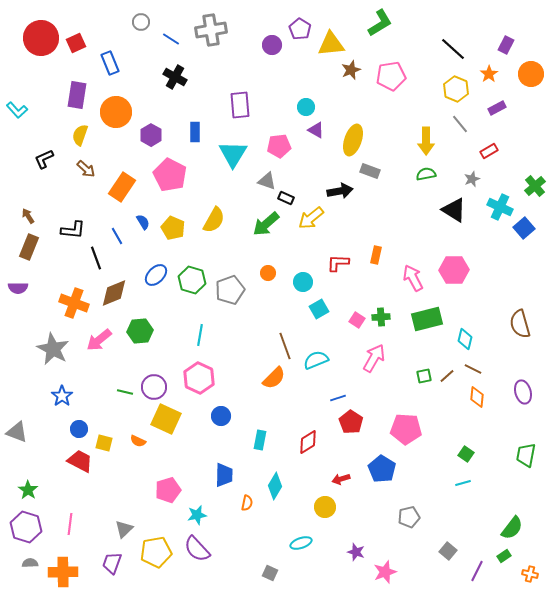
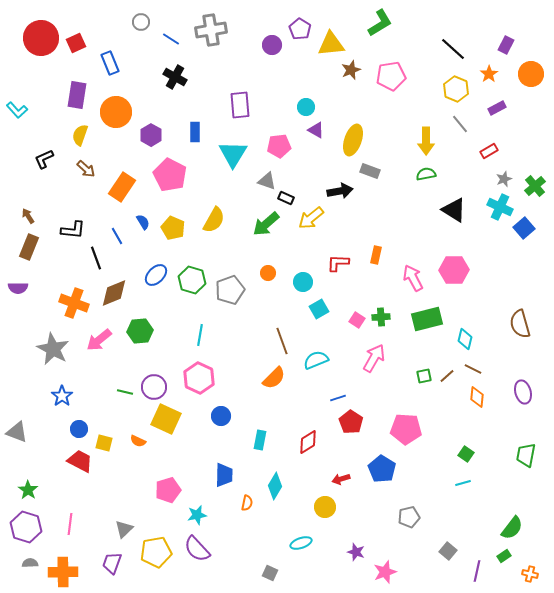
gray star at (472, 179): moved 32 px right
brown line at (285, 346): moved 3 px left, 5 px up
purple line at (477, 571): rotated 15 degrees counterclockwise
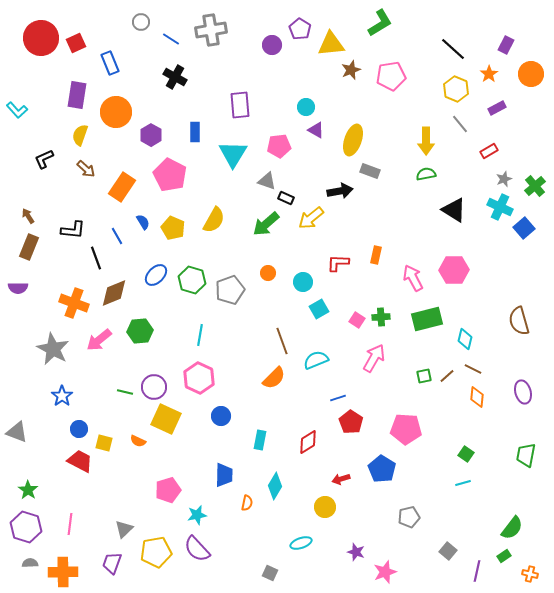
brown semicircle at (520, 324): moved 1 px left, 3 px up
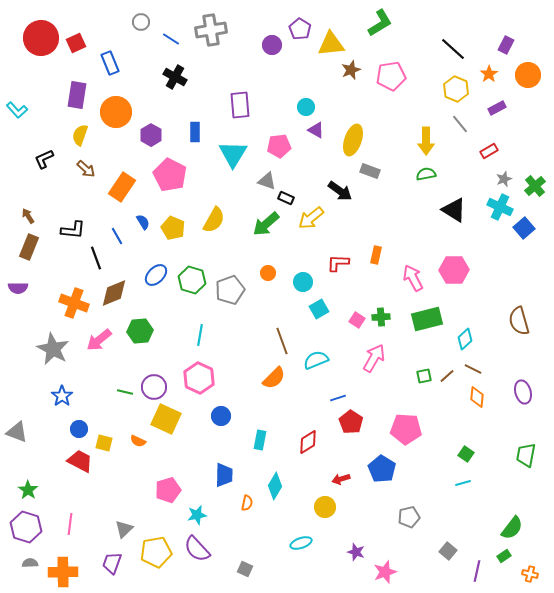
orange circle at (531, 74): moved 3 px left, 1 px down
black arrow at (340, 191): rotated 45 degrees clockwise
cyan diamond at (465, 339): rotated 35 degrees clockwise
gray square at (270, 573): moved 25 px left, 4 px up
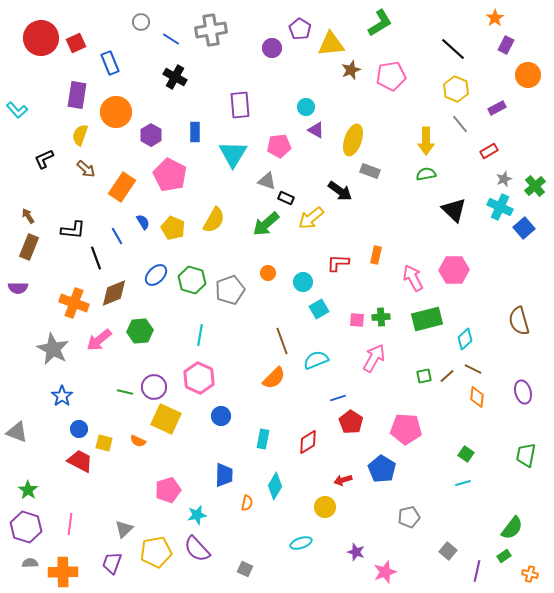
purple circle at (272, 45): moved 3 px down
orange star at (489, 74): moved 6 px right, 56 px up
black triangle at (454, 210): rotated 12 degrees clockwise
pink square at (357, 320): rotated 28 degrees counterclockwise
cyan rectangle at (260, 440): moved 3 px right, 1 px up
red arrow at (341, 479): moved 2 px right, 1 px down
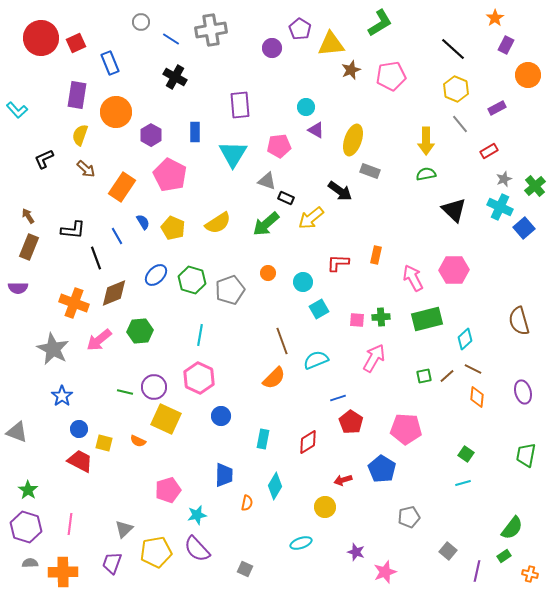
yellow semicircle at (214, 220): moved 4 px right, 3 px down; rotated 28 degrees clockwise
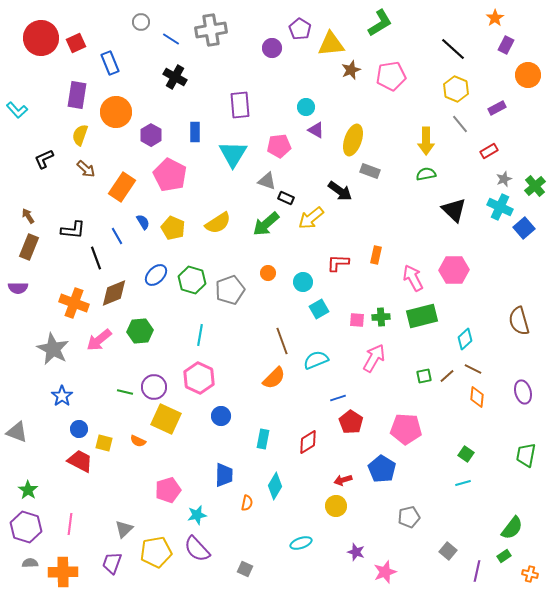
green rectangle at (427, 319): moved 5 px left, 3 px up
yellow circle at (325, 507): moved 11 px right, 1 px up
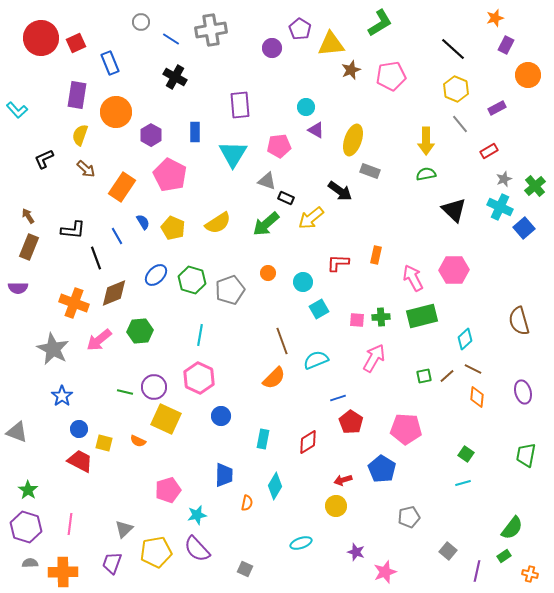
orange star at (495, 18): rotated 18 degrees clockwise
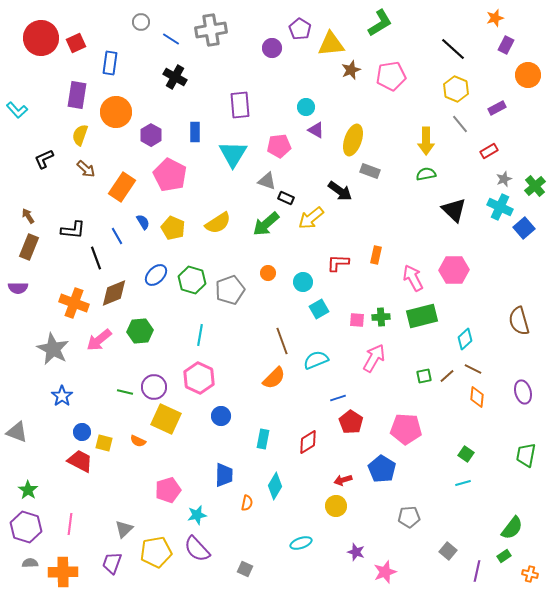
blue rectangle at (110, 63): rotated 30 degrees clockwise
blue circle at (79, 429): moved 3 px right, 3 px down
gray pentagon at (409, 517): rotated 10 degrees clockwise
